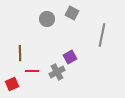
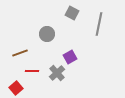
gray circle: moved 15 px down
gray line: moved 3 px left, 11 px up
brown line: rotated 70 degrees clockwise
gray cross: moved 1 px down; rotated 14 degrees counterclockwise
red square: moved 4 px right, 4 px down; rotated 16 degrees counterclockwise
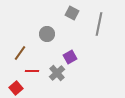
brown line: rotated 35 degrees counterclockwise
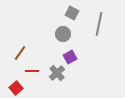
gray circle: moved 16 px right
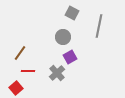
gray line: moved 2 px down
gray circle: moved 3 px down
red line: moved 4 px left
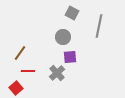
purple square: rotated 24 degrees clockwise
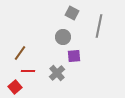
purple square: moved 4 px right, 1 px up
red square: moved 1 px left, 1 px up
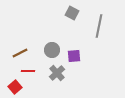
gray circle: moved 11 px left, 13 px down
brown line: rotated 28 degrees clockwise
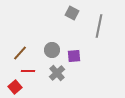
brown line: rotated 21 degrees counterclockwise
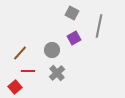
purple square: moved 18 px up; rotated 24 degrees counterclockwise
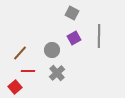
gray line: moved 10 px down; rotated 10 degrees counterclockwise
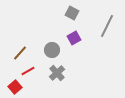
gray line: moved 8 px right, 10 px up; rotated 25 degrees clockwise
red line: rotated 32 degrees counterclockwise
